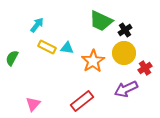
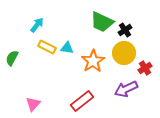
green trapezoid: moved 1 px right, 1 px down
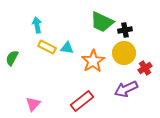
cyan arrow: rotated 49 degrees counterclockwise
black cross: rotated 24 degrees clockwise
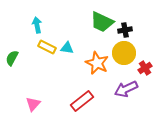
orange star: moved 4 px right, 2 px down; rotated 15 degrees counterclockwise
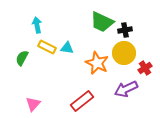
green semicircle: moved 10 px right
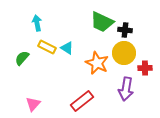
cyan arrow: moved 2 px up
black cross: rotated 16 degrees clockwise
cyan triangle: rotated 24 degrees clockwise
green semicircle: rotated 14 degrees clockwise
red cross: rotated 32 degrees clockwise
purple arrow: rotated 55 degrees counterclockwise
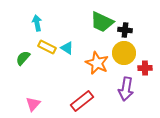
green semicircle: moved 1 px right
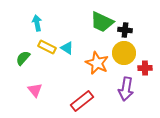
pink triangle: moved 2 px right, 14 px up; rotated 21 degrees counterclockwise
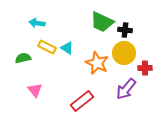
cyan arrow: rotated 70 degrees counterclockwise
green semicircle: rotated 35 degrees clockwise
purple arrow: rotated 30 degrees clockwise
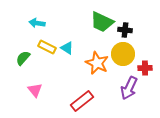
yellow circle: moved 1 px left, 1 px down
green semicircle: rotated 35 degrees counterclockwise
purple arrow: moved 3 px right, 1 px up; rotated 15 degrees counterclockwise
